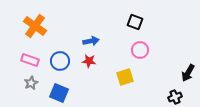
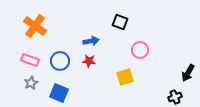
black square: moved 15 px left
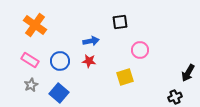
black square: rotated 28 degrees counterclockwise
orange cross: moved 1 px up
pink rectangle: rotated 12 degrees clockwise
gray star: moved 2 px down
blue square: rotated 18 degrees clockwise
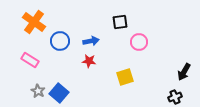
orange cross: moved 1 px left, 3 px up
pink circle: moved 1 px left, 8 px up
blue circle: moved 20 px up
black arrow: moved 4 px left, 1 px up
gray star: moved 7 px right, 6 px down; rotated 16 degrees counterclockwise
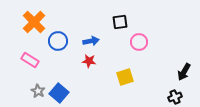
orange cross: rotated 10 degrees clockwise
blue circle: moved 2 px left
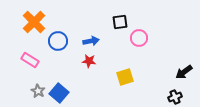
pink circle: moved 4 px up
black arrow: rotated 24 degrees clockwise
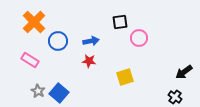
black cross: rotated 32 degrees counterclockwise
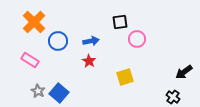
pink circle: moved 2 px left, 1 px down
red star: rotated 24 degrees clockwise
black cross: moved 2 px left
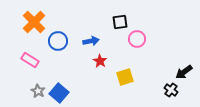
red star: moved 11 px right
black cross: moved 2 px left, 7 px up
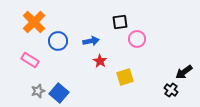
gray star: rotated 24 degrees clockwise
